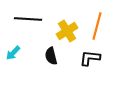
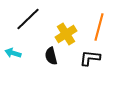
black line: rotated 48 degrees counterclockwise
orange line: moved 2 px right, 1 px down
yellow cross: moved 1 px left, 3 px down
cyan arrow: rotated 63 degrees clockwise
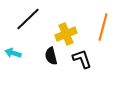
orange line: moved 4 px right
yellow cross: rotated 10 degrees clockwise
black L-shape: moved 8 px left, 1 px down; rotated 65 degrees clockwise
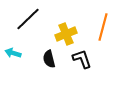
black semicircle: moved 2 px left, 3 px down
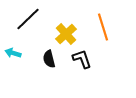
orange line: rotated 32 degrees counterclockwise
yellow cross: rotated 20 degrees counterclockwise
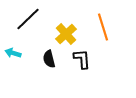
black L-shape: rotated 15 degrees clockwise
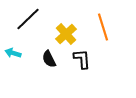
black semicircle: rotated 12 degrees counterclockwise
